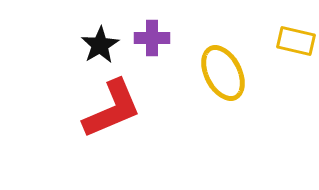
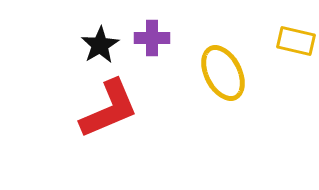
red L-shape: moved 3 px left
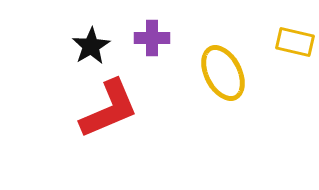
yellow rectangle: moved 1 px left, 1 px down
black star: moved 9 px left, 1 px down
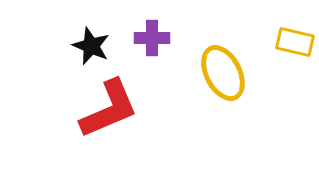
black star: rotated 18 degrees counterclockwise
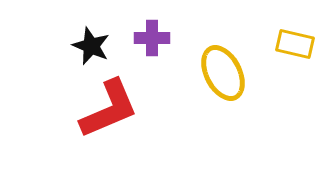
yellow rectangle: moved 2 px down
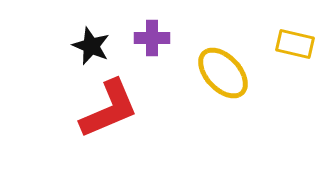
yellow ellipse: rotated 16 degrees counterclockwise
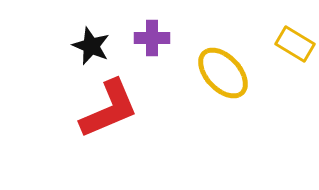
yellow rectangle: rotated 18 degrees clockwise
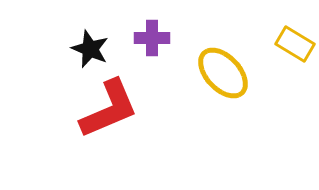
black star: moved 1 px left, 3 px down
